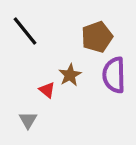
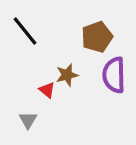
brown star: moved 3 px left; rotated 15 degrees clockwise
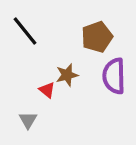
purple semicircle: moved 1 px down
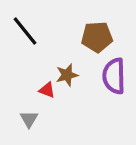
brown pentagon: rotated 16 degrees clockwise
red triangle: rotated 18 degrees counterclockwise
gray triangle: moved 1 px right, 1 px up
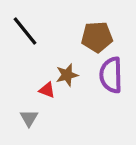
purple semicircle: moved 3 px left, 1 px up
gray triangle: moved 1 px up
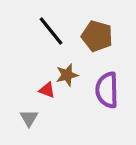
black line: moved 26 px right
brown pentagon: moved 1 px up; rotated 20 degrees clockwise
purple semicircle: moved 4 px left, 15 px down
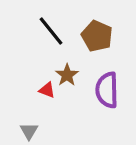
brown pentagon: rotated 8 degrees clockwise
brown star: rotated 20 degrees counterclockwise
gray triangle: moved 13 px down
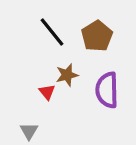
black line: moved 1 px right, 1 px down
brown pentagon: rotated 16 degrees clockwise
brown star: rotated 20 degrees clockwise
red triangle: moved 2 px down; rotated 30 degrees clockwise
